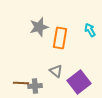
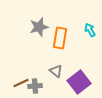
brown line: rotated 28 degrees counterclockwise
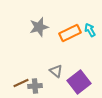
orange rectangle: moved 10 px right, 5 px up; rotated 55 degrees clockwise
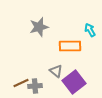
orange rectangle: moved 13 px down; rotated 25 degrees clockwise
purple square: moved 5 px left
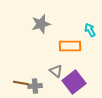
gray star: moved 2 px right, 3 px up
brown line: rotated 35 degrees clockwise
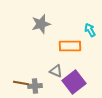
gray triangle: rotated 16 degrees counterclockwise
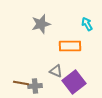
cyan arrow: moved 3 px left, 6 px up
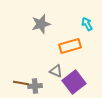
orange rectangle: rotated 15 degrees counterclockwise
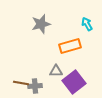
gray triangle: rotated 24 degrees counterclockwise
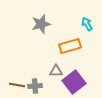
brown line: moved 4 px left, 2 px down
